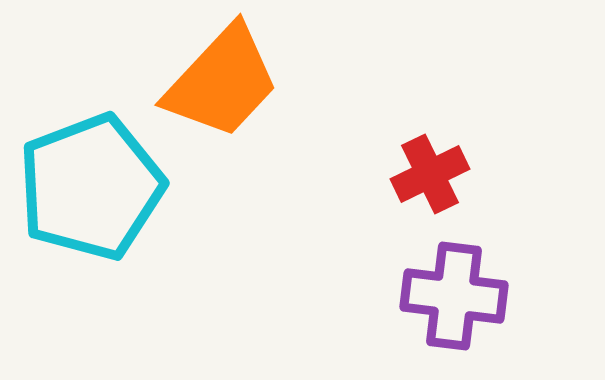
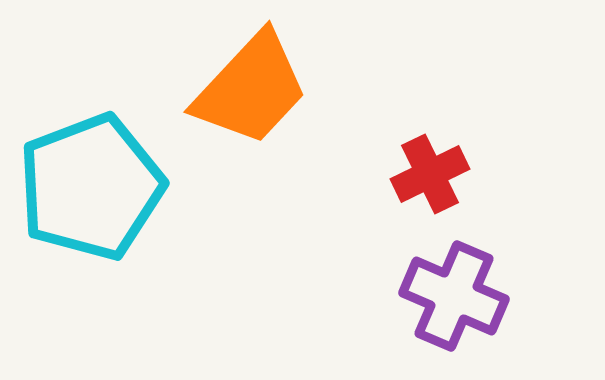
orange trapezoid: moved 29 px right, 7 px down
purple cross: rotated 16 degrees clockwise
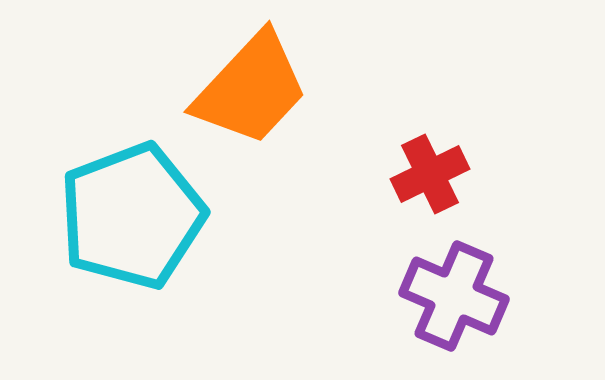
cyan pentagon: moved 41 px right, 29 px down
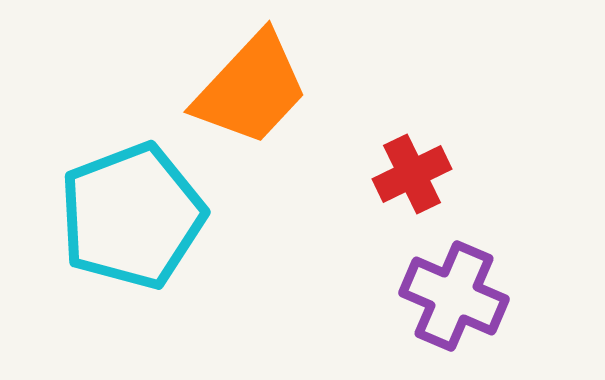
red cross: moved 18 px left
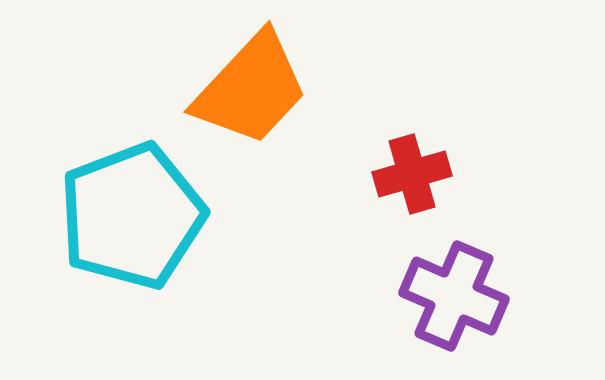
red cross: rotated 10 degrees clockwise
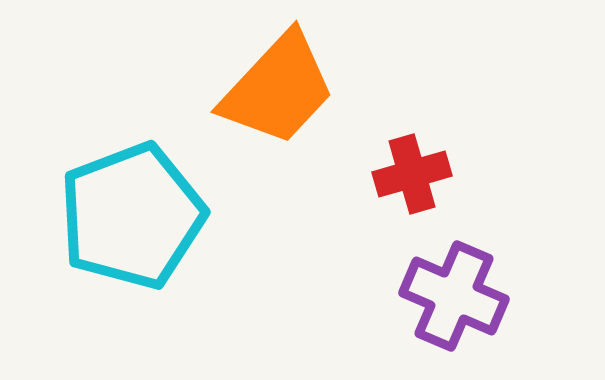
orange trapezoid: moved 27 px right
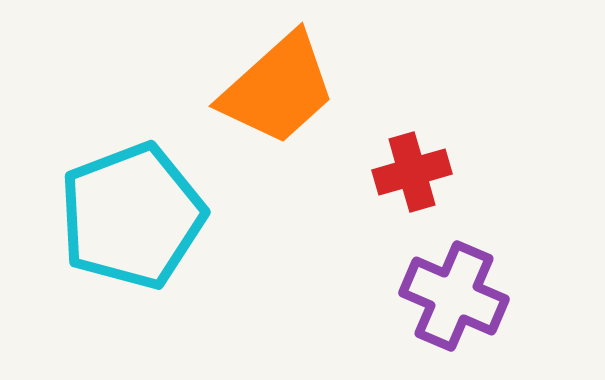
orange trapezoid: rotated 5 degrees clockwise
red cross: moved 2 px up
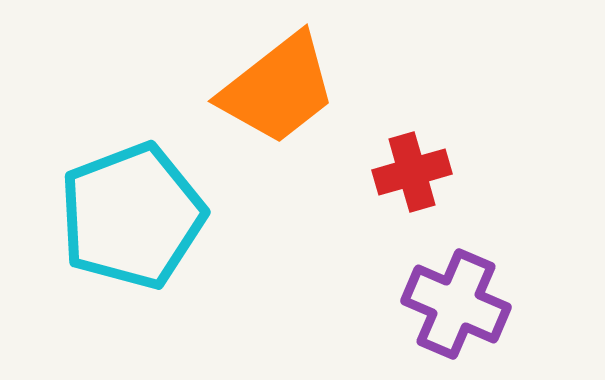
orange trapezoid: rotated 4 degrees clockwise
purple cross: moved 2 px right, 8 px down
